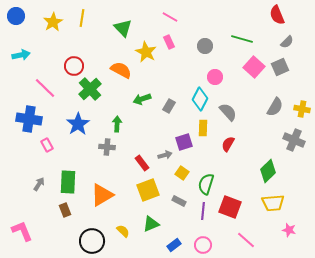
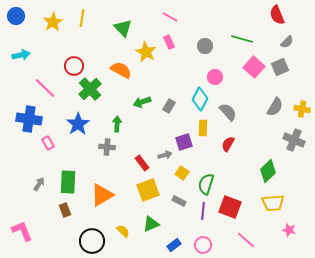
green arrow at (142, 99): moved 3 px down
pink rectangle at (47, 145): moved 1 px right, 2 px up
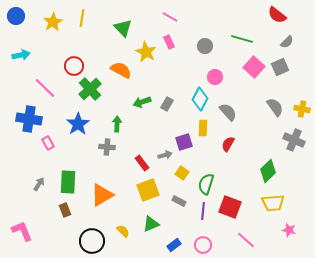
red semicircle at (277, 15): rotated 30 degrees counterclockwise
gray rectangle at (169, 106): moved 2 px left, 2 px up
gray semicircle at (275, 107): rotated 66 degrees counterclockwise
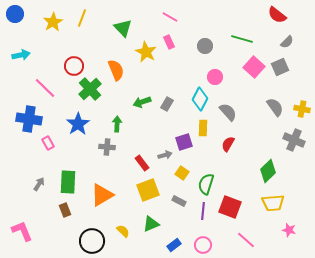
blue circle at (16, 16): moved 1 px left, 2 px up
yellow line at (82, 18): rotated 12 degrees clockwise
orange semicircle at (121, 70): moved 5 px left; rotated 40 degrees clockwise
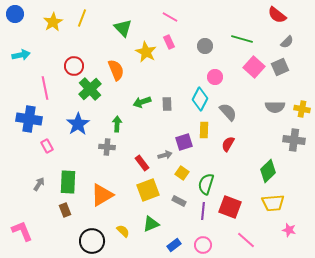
pink line at (45, 88): rotated 35 degrees clockwise
gray rectangle at (167, 104): rotated 32 degrees counterclockwise
gray semicircle at (275, 107): rotated 126 degrees clockwise
yellow rectangle at (203, 128): moved 1 px right, 2 px down
gray cross at (294, 140): rotated 15 degrees counterclockwise
pink rectangle at (48, 143): moved 1 px left, 3 px down
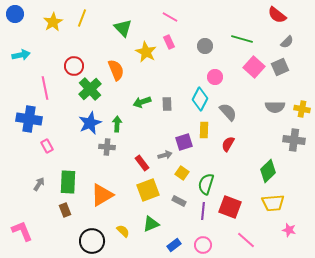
blue star at (78, 124): moved 12 px right, 1 px up; rotated 10 degrees clockwise
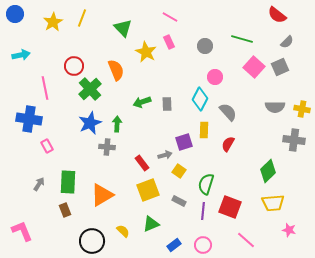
yellow square at (182, 173): moved 3 px left, 2 px up
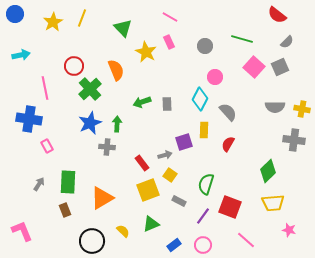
yellow square at (179, 171): moved 9 px left, 4 px down
orange triangle at (102, 195): moved 3 px down
purple line at (203, 211): moved 5 px down; rotated 30 degrees clockwise
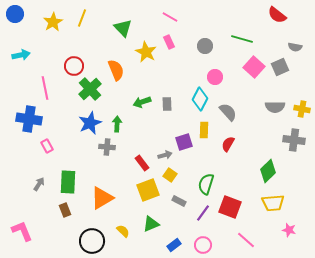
gray semicircle at (287, 42): moved 8 px right, 5 px down; rotated 56 degrees clockwise
purple line at (203, 216): moved 3 px up
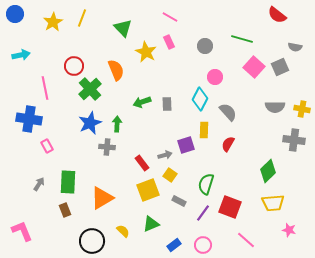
purple square at (184, 142): moved 2 px right, 3 px down
